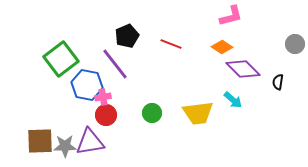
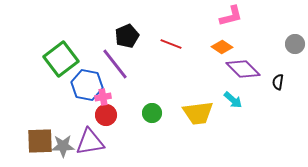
gray star: moved 2 px left
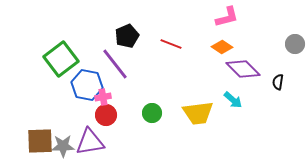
pink L-shape: moved 4 px left, 1 px down
